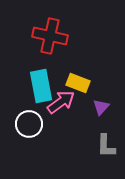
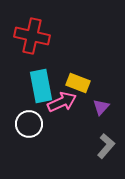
red cross: moved 18 px left
pink arrow: moved 1 px right; rotated 12 degrees clockwise
gray L-shape: rotated 140 degrees counterclockwise
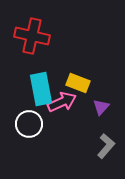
cyan rectangle: moved 3 px down
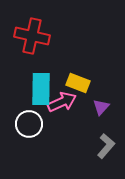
cyan rectangle: rotated 12 degrees clockwise
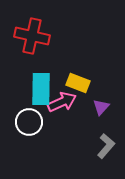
white circle: moved 2 px up
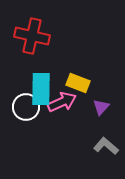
white circle: moved 3 px left, 15 px up
gray L-shape: rotated 90 degrees counterclockwise
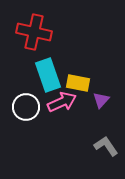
red cross: moved 2 px right, 4 px up
yellow rectangle: rotated 10 degrees counterclockwise
cyan rectangle: moved 7 px right, 14 px up; rotated 20 degrees counterclockwise
purple triangle: moved 7 px up
gray L-shape: rotated 15 degrees clockwise
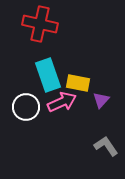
red cross: moved 6 px right, 8 px up
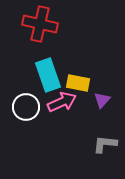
purple triangle: moved 1 px right
gray L-shape: moved 1 px left, 2 px up; rotated 50 degrees counterclockwise
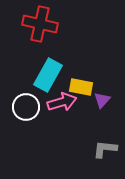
cyan rectangle: rotated 48 degrees clockwise
yellow rectangle: moved 3 px right, 4 px down
pink arrow: rotated 8 degrees clockwise
gray L-shape: moved 5 px down
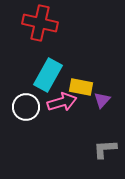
red cross: moved 1 px up
gray L-shape: rotated 10 degrees counterclockwise
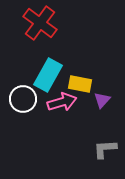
red cross: rotated 24 degrees clockwise
yellow rectangle: moved 1 px left, 3 px up
white circle: moved 3 px left, 8 px up
